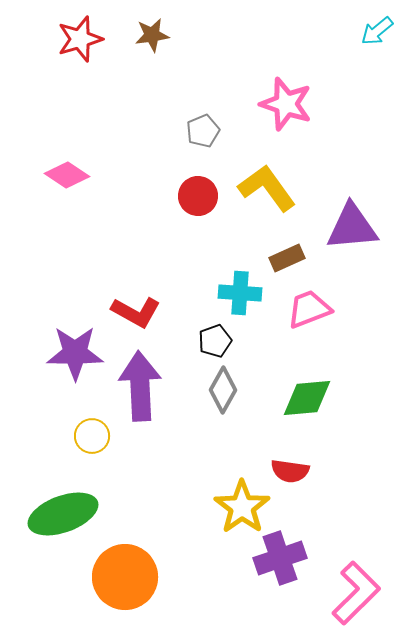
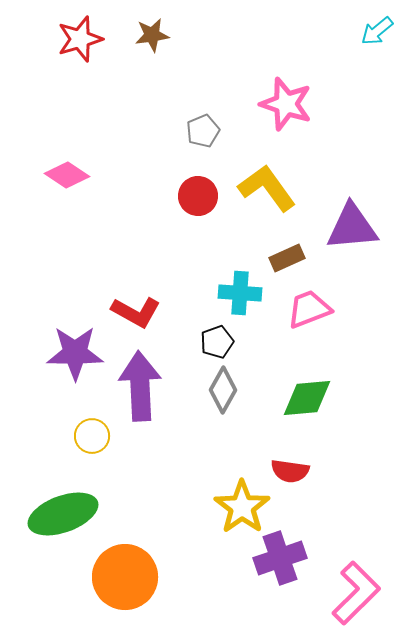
black pentagon: moved 2 px right, 1 px down
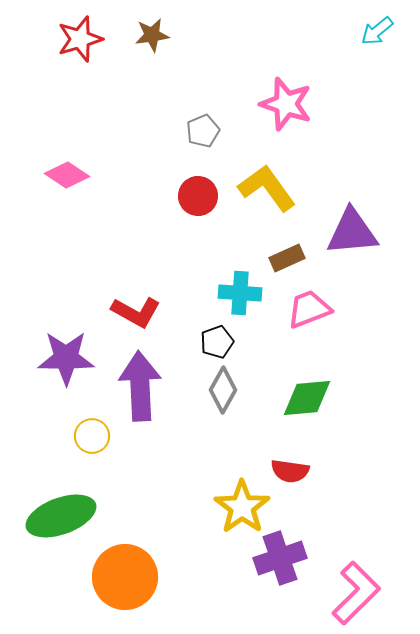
purple triangle: moved 5 px down
purple star: moved 9 px left, 5 px down
green ellipse: moved 2 px left, 2 px down
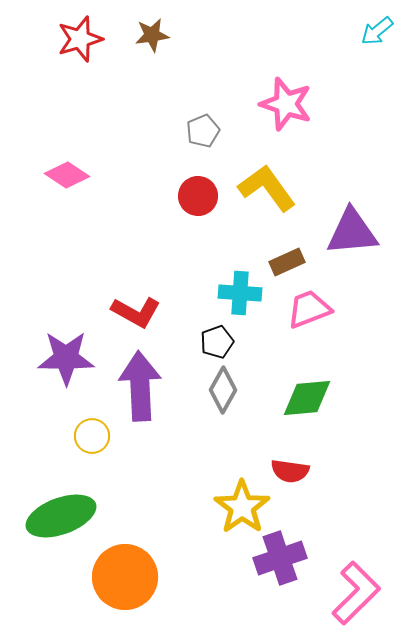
brown rectangle: moved 4 px down
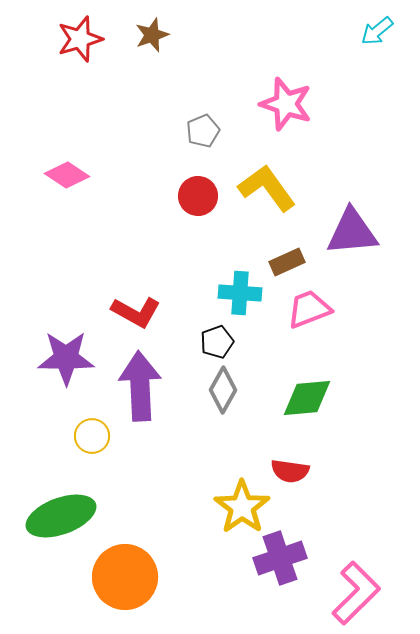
brown star: rotated 12 degrees counterclockwise
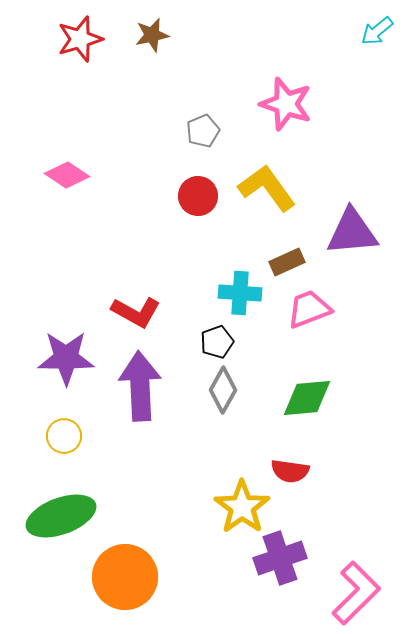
brown star: rotated 8 degrees clockwise
yellow circle: moved 28 px left
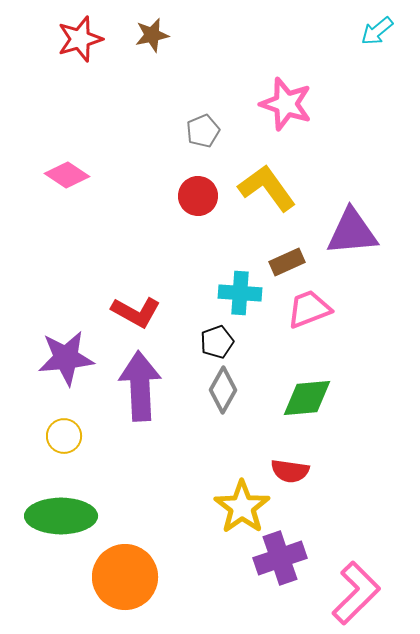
purple star: rotated 6 degrees counterclockwise
green ellipse: rotated 20 degrees clockwise
